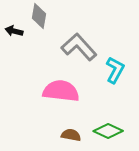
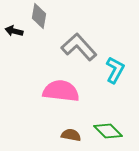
green diamond: rotated 20 degrees clockwise
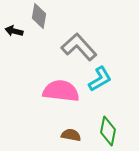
cyan L-shape: moved 15 px left, 9 px down; rotated 32 degrees clockwise
green diamond: rotated 56 degrees clockwise
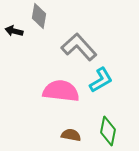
cyan L-shape: moved 1 px right, 1 px down
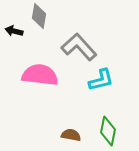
cyan L-shape: rotated 16 degrees clockwise
pink semicircle: moved 21 px left, 16 px up
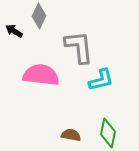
gray diamond: rotated 15 degrees clockwise
black arrow: rotated 18 degrees clockwise
gray L-shape: rotated 36 degrees clockwise
pink semicircle: moved 1 px right
green diamond: moved 2 px down
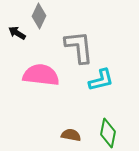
black arrow: moved 3 px right, 2 px down
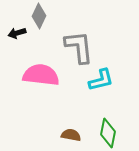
black arrow: rotated 48 degrees counterclockwise
